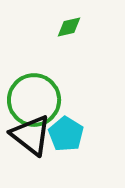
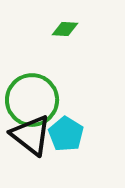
green diamond: moved 4 px left, 2 px down; rotated 16 degrees clockwise
green circle: moved 2 px left
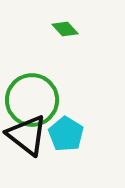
green diamond: rotated 44 degrees clockwise
black triangle: moved 4 px left
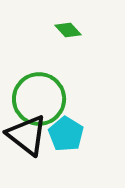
green diamond: moved 3 px right, 1 px down
green circle: moved 7 px right, 1 px up
